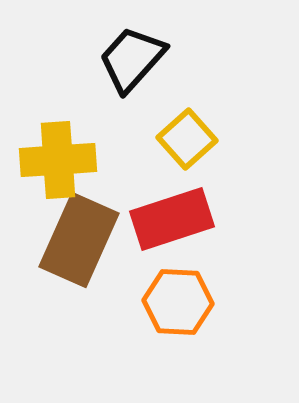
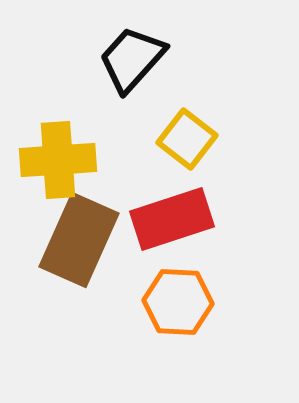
yellow square: rotated 10 degrees counterclockwise
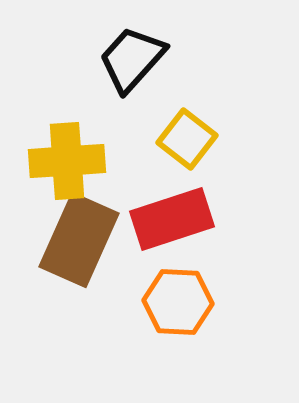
yellow cross: moved 9 px right, 1 px down
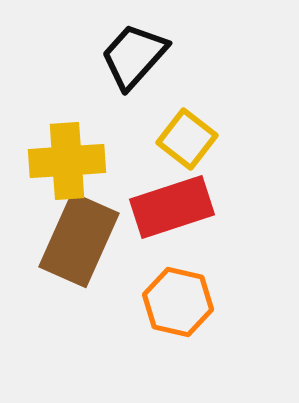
black trapezoid: moved 2 px right, 3 px up
red rectangle: moved 12 px up
orange hexagon: rotated 10 degrees clockwise
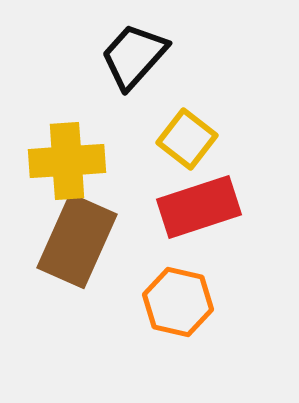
red rectangle: moved 27 px right
brown rectangle: moved 2 px left, 1 px down
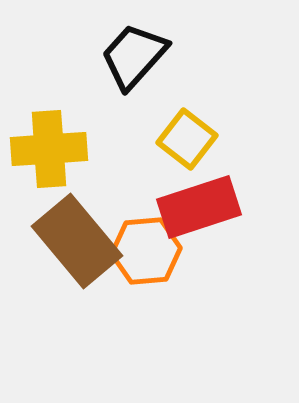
yellow cross: moved 18 px left, 12 px up
brown rectangle: rotated 64 degrees counterclockwise
orange hexagon: moved 32 px left, 51 px up; rotated 18 degrees counterclockwise
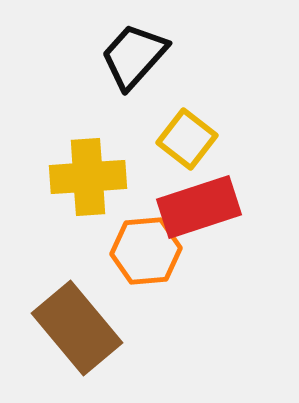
yellow cross: moved 39 px right, 28 px down
brown rectangle: moved 87 px down
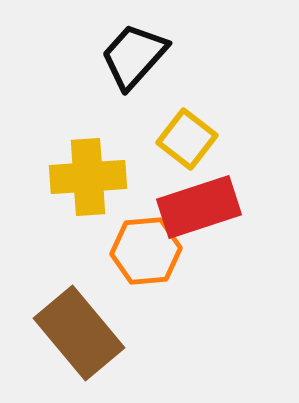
brown rectangle: moved 2 px right, 5 px down
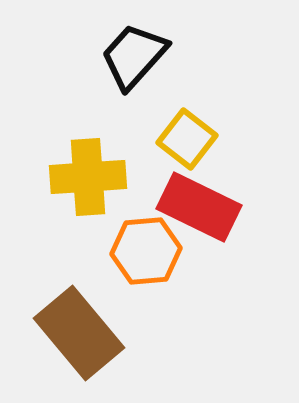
red rectangle: rotated 44 degrees clockwise
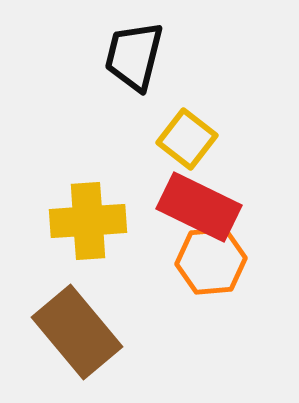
black trapezoid: rotated 28 degrees counterclockwise
yellow cross: moved 44 px down
orange hexagon: moved 65 px right, 10 px down
brown rectangle: moved 2 px left, 1 px up
